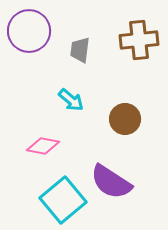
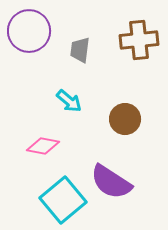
cyan arrow: moved 2 px left, 1 px down
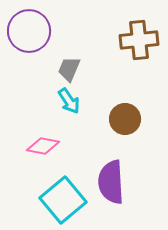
gray trapezoid: moved 11 px left, 19 px down; rotated 16 degrees clockwise
cyan arrow: rotated 16 degrees clockwise
purple semicircle: rotated 54 degrees clockwise
